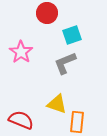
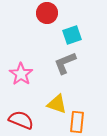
pink star: moved 22 px down
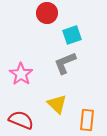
yellow triangle: rotated 25 degrees clockwise
orange rectangle: moved 10 px right, 2 px up
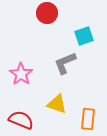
cyan square: moved 12 px right, 1 px down
yellow triangle: rotated 25 degrees counterclockwise
orange rectangle: moved 1 px right, 1 px up
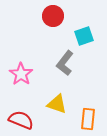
red circle: moved 6 px right, 3 px down
gray L-shape: rotated 30 degrees counterclockwise
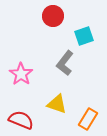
orange rectangle: rotated 25 degrees clockwise
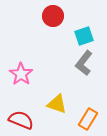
gray L-shape: moved 19 px right
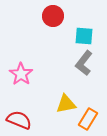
cyan square: rotated 24 degrees clockwise
yellow triangle: moved 9 px right; rotated 30 degrees counterclockwise
red semicircle: moved 2 px left
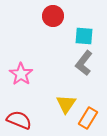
yellow triangle: rotated 45 degrees counterclockwise
orange rectangle: moved 1 px up
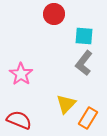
red circle: moved 1 px right, 2 px up
yellow triangle: rotated 10 degrees clockwise
